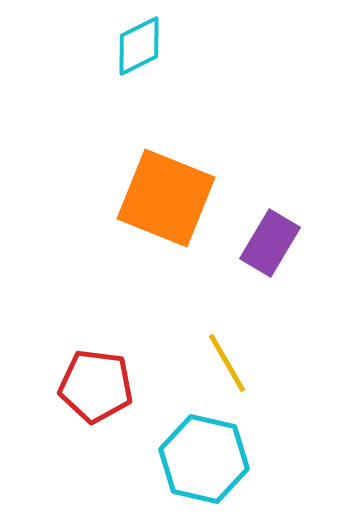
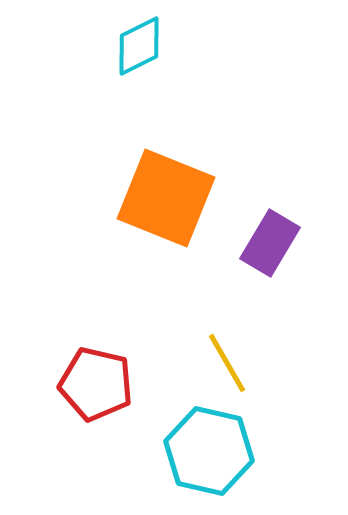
red pentagon: moved 2 px up; rotated 6 degrees clockwise
cyan hexagon: moved 5 px right, 8 px up
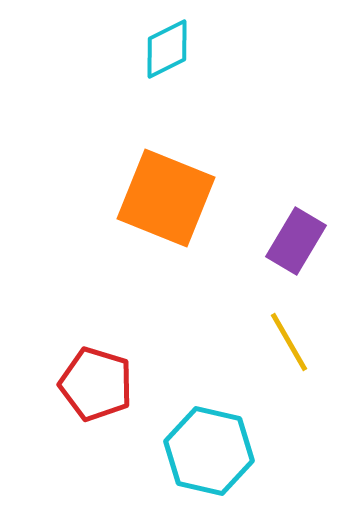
cyan diamond: moved 28 px right, 3 px down
purple rectangle: moved 26 px right, 2 px up
yellow line: moved 62 px right, 21 px up
red pentagon: rotated 4 degrees clockwise
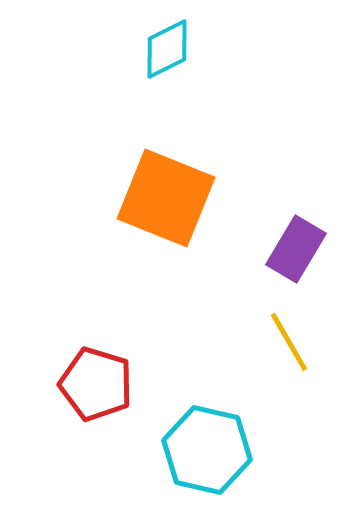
purple rectangle: moved 8 px down
cyan hexagon: moved 2 px left, 1 px up
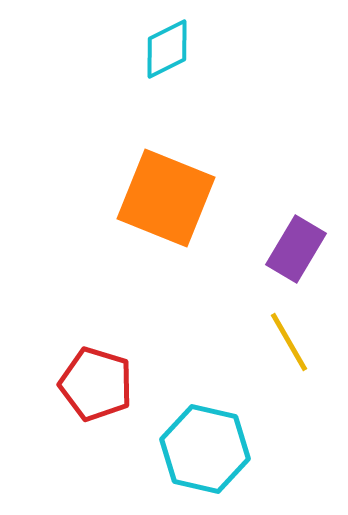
cyan hexagon: moved 2 px left, 1 px up
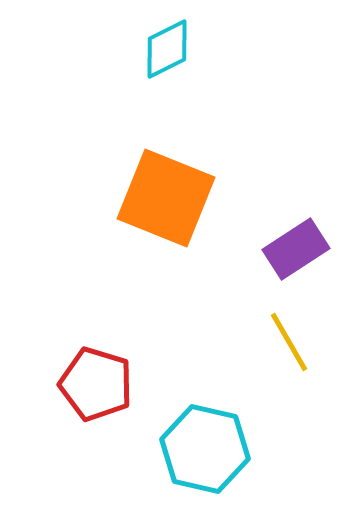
purple rectangle: rotated 26 degrees clockwise
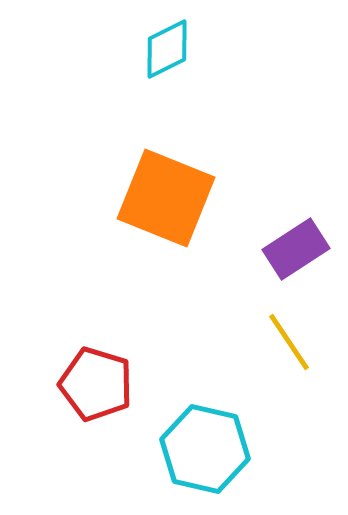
yellow line: rotated 4 degrees counterclockwise
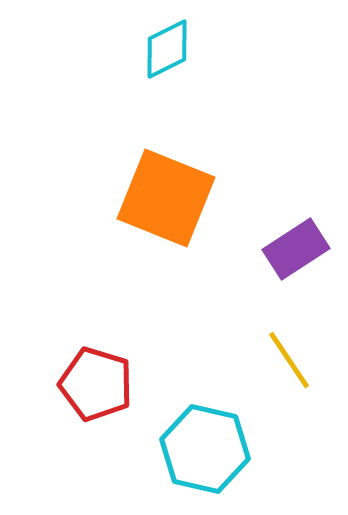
yellow line: moved 18 px down
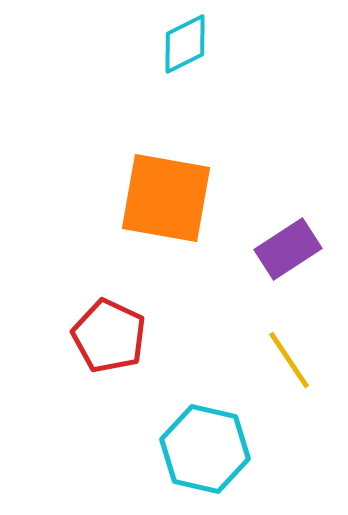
cyan diamond: moved 18 px right, 5 px up
orange square: rotated 12 degrees counterclockwise
purple rectangle: moved 8 px left
red pentagon: moved 13 px right, 48 px up; rotated 8 degrees clockwise
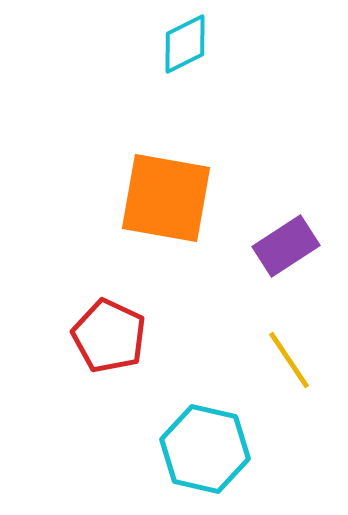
purple rectangle: moved 2 px left, 3 px up
